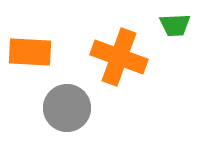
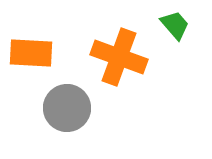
green trapezoid: rotated 128 degrees counterclockwise
orange rectangle: moved 1 px right, 1 px down
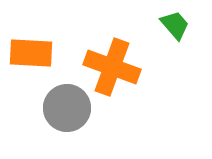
orange cross: moved 7 px left, 10 px down
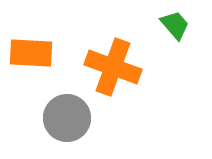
orange cross: moved 1 px right
gray circle: moved 10 px down
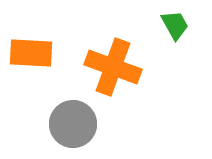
green trapezoid: rotated 12 degrees clockwise
gray circle: moved 6 px right, 6 px down
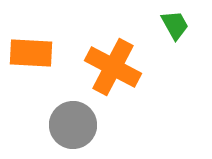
orange cross: rotated 8 degrees clockwise
gray circle: moved 1 px down
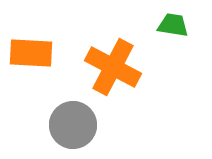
green trapezoid: moved 2 px left; rotated 52 degrees counterclockwise
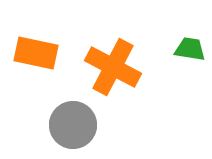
green trapezoid: moved 17 px right, 24 px down
orange rectangle: moved 5 px right; rotated 9 degrees clockwise
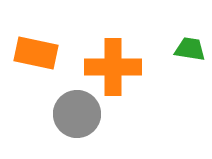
orange cross: rotated 28 degrees counterclockwise
gray circle: moved 4 px right, 11 px up
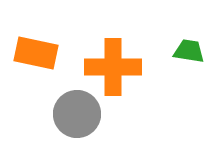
green trapezoid: moved 1 px left, 2 px down
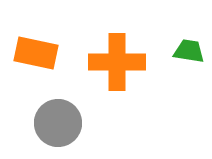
orange cross: moved 4 px right, 5 px up
gray circle: moved 19 px left, 9 px down
